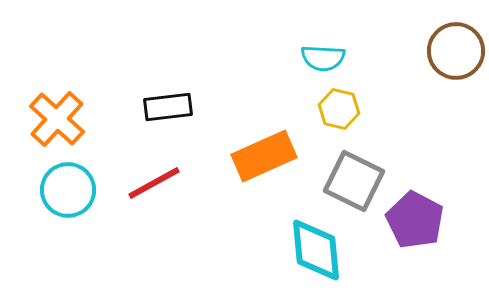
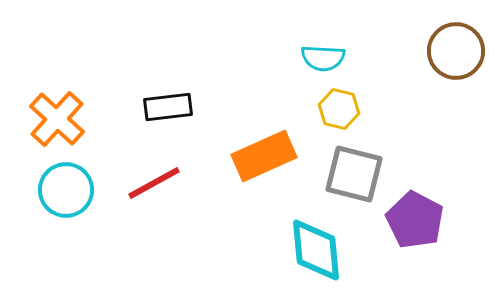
gray square: moved 7 px up; rotated 12 degrees counterclockwise
cyan circle: moved 2 px left
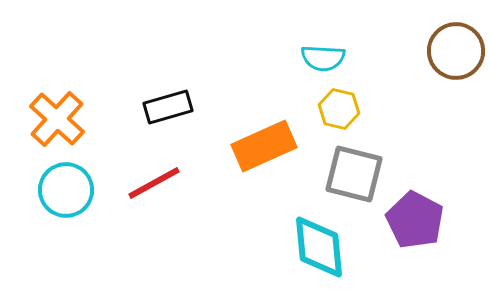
black rectangle: rotated 9 degrees counterclockwise
orange rectangle: moved 10 px up
cyan diamond: moved 3 px right, 3 px up
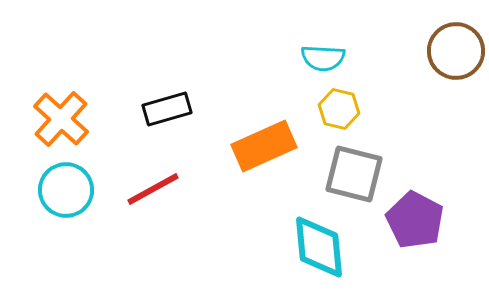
black rectangle: moved 1 px left, 2 px down
orange cross: moved 4 px right
red line: moved 1 px left, 6 px down
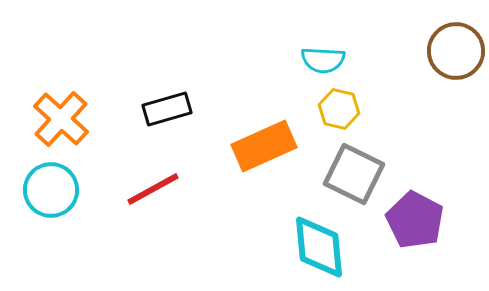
cyan semicircle: moved 2 px down
gray square: rotated 12 degrees clockwise
cyan circle: moved 15 px left
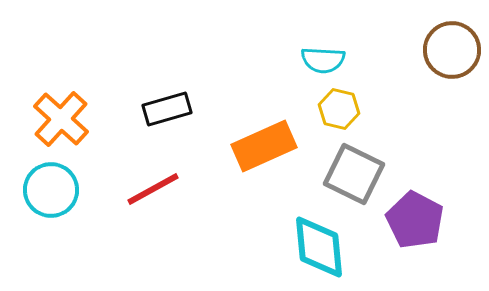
brown circle: moved 4 px left, 1 px up
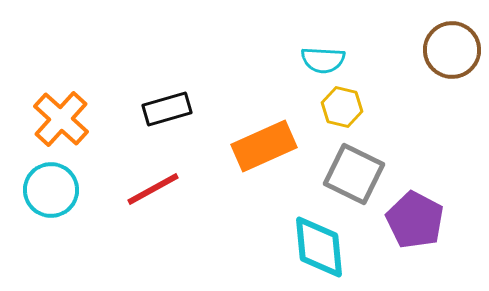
yellow hexagon: moved 3 px right, 2 px up
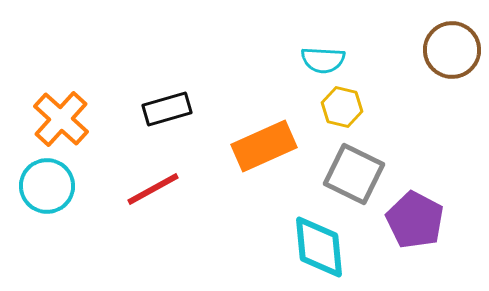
cyan circle: moved 4 px left, 4 px up
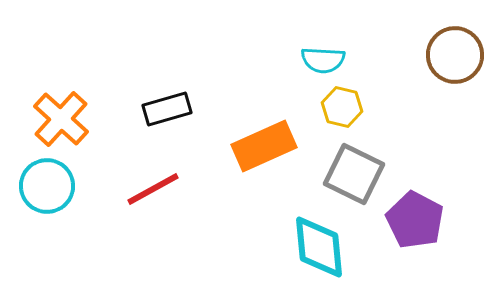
brown circle: moved 3 px right, 5 px down
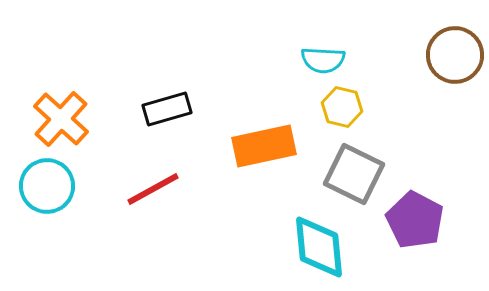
orange rectangle: rotated 12 degrees clockwise
